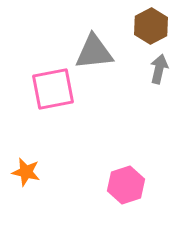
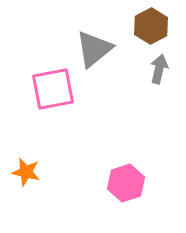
gray triangle: moved 3 px up; rotated 33 degrees counterclockwise
pink hexagon: moved 2 px up
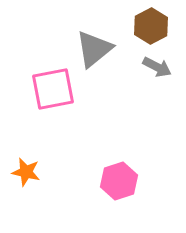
gray arrow: moved 2 px left, 2 px up; rotated 104 degrees clockwise
pink hexagon: moved 7 px left, 2 px up
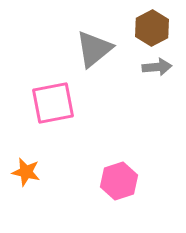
brown hexagon: moved 1 px right, 2 px down
gray arrow: rotated 32 degrees counterclockwise
pink square: moved 14 px down
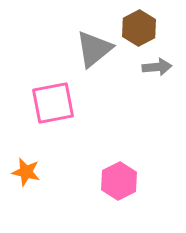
brown hexagon: moved 13 px left
pink hexagon: rotated 9 degrees counterclockwise
